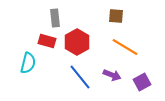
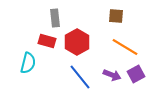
purple square: moved 6 px left, 8 px up
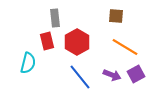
red rectangle: rotated 60 degrees clockwise
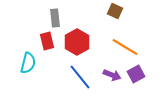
brown square: moved 1 px left, 5 px up; rotated 21 degrees clockwise
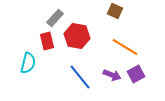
gray rectangle: rotated 48 degrees clockwise
red hexagon: moved 6 px up; rotated 20 degrees counterclockwise
